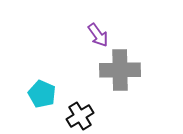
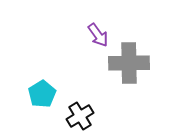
gray cross: moved 9 px right, 7 px up
cyan pentagon: rotated 16 degrees clockwise
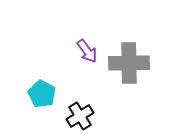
purple arrow: moved 11 px left, 16 px down
cyan pentagon: rotated 12 degrees counterclockwise
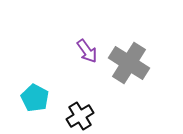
gray cross: rotated 33 degrees clockwise
cyan pentagon: moved 7 px left, 4 px down
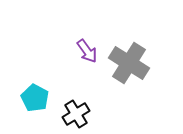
black cross: moved 4 px left, 2 px up
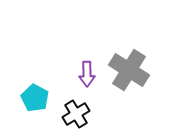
purple arrow: moved 23 px down; rotated 35 degrees clockwise
gray cross: moved 7 px down
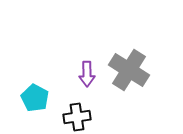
black cross: moved 1 px right, 3 px down; rotated 24 degrees clockwise
